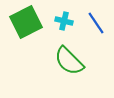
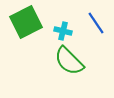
cyan cross: moved 1 px left, 10 px down
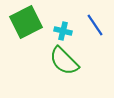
blue line: moved 1 px left, 2 px down
green semicircle: moved 5 px left
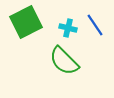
cyan cross: moved 5 px right, 3 px up
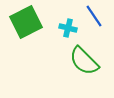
blue line: moved 1 px left, 9 px up
green semicircle: moved 20 px right
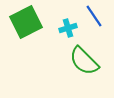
cyan cross: rotated 30 degrees counterclockwise
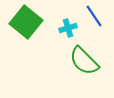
green square: rotated 24 degrees counterclockwise
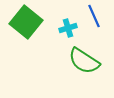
blue line: rotated 10 degrees clockwise
green semicircle: rotated 12 degrees counterclockwise
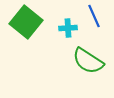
cyan cross: rotated 12 degrees clockwise
green semicircle: moved 4 px right
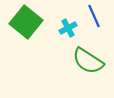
cyan cross: rotated 24 degrees counterclockwise
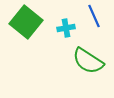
cyan cross: moved 2 px left; rotated 18 degrees clockwise
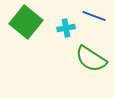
blue line: rotated 45 degrees counterclockwise
green semicircle: moved 3 px right, 2 px up
